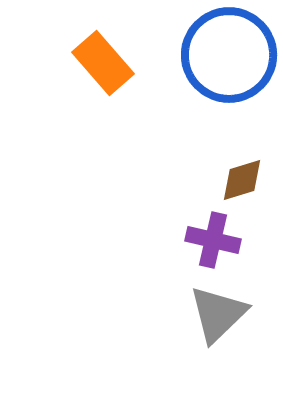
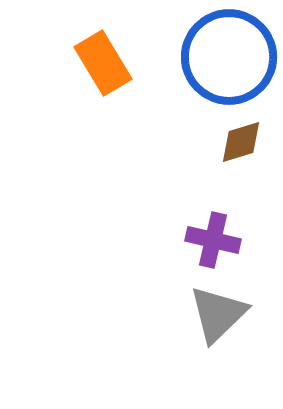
blue circle: moved 2 px down
orange rectangle: rotated 10 degrees clockwise
brown diamond: moved 1 px left, 38 px up
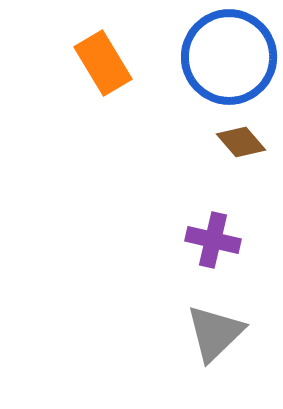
brown diamond: rotated 66 degrees clockwise
gray triangle: moved 3 px left, 19 px down
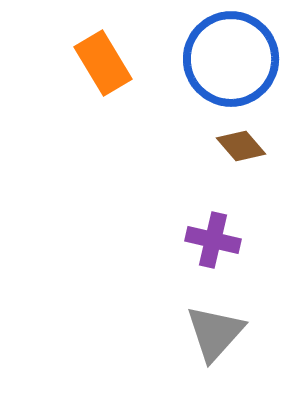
blue circle: moved 2 px right, 2 px down
brown diamond: moved 4 px down
gray triangle: rotated 4 degrees counterclockwise
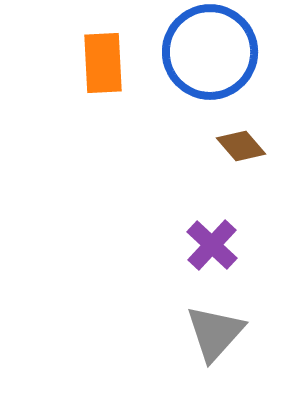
blue circle: moved 21 px left, 7 px up
orange rectangle: rotated 28 degrees clockwise
purple cross: moved 1 px left, 5 px down; rotated 30 degrees clockwise
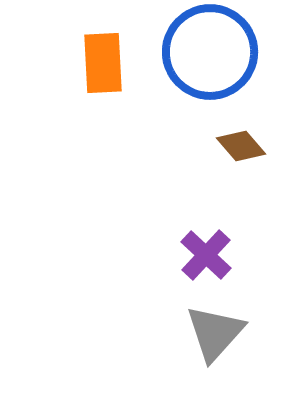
purple cross: moved 6 px left, 10 px down
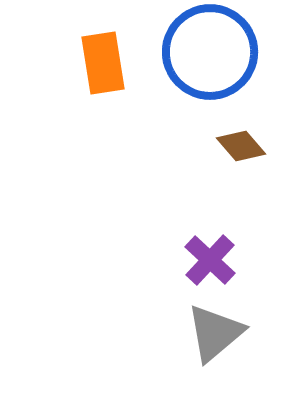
orange rectangle: rotated 6 degrees counterclockwise
purple cross: moved 4 px right, 5 px down
gray triangle: rotated 8 degrees clockwise
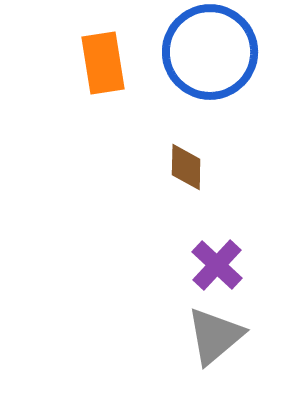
brown diamond: moved 55 px left, 21 px down; rotated 42 degrees clockwise
purple cross: moved 7 px right, 5 px down
gray triangle: moved 3 px down
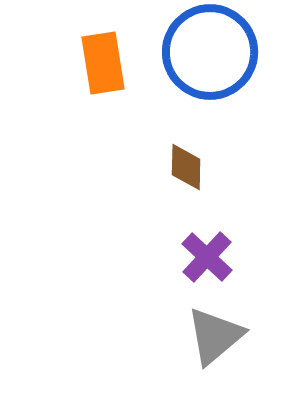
purple cross: moved 10 px left, 8 px up
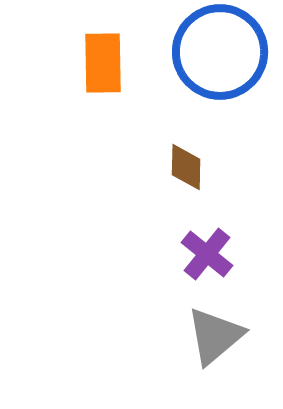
blue circle: moved 10 px right
orange rectangle: rotated 8 degrees clockwise
purple cross: moved 3 px up; rotated 4 degrees counterclockwise
